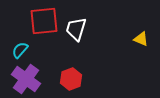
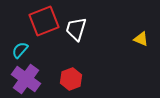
red square: rotated 16 degrees counterclockwise
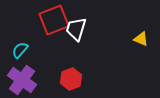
red square: moved 10 px right, 1 px up
purple cross: moved 4 px left, 1 px down
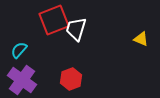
cyan semicircle: moved 1 px left
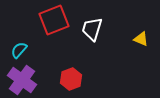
white trapezoid: moved 16 px right
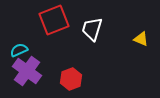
cyan semicircle: rotated 24 degrees clockwise
purple cross: moved 5 px right, 9 px up
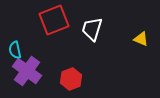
cyan semicircle: moved 4 px left; rotated 78 degrees counterclockwise
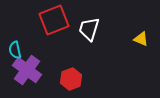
white trapezoid: moved 3 px left
purple cross: moved 1 px up
